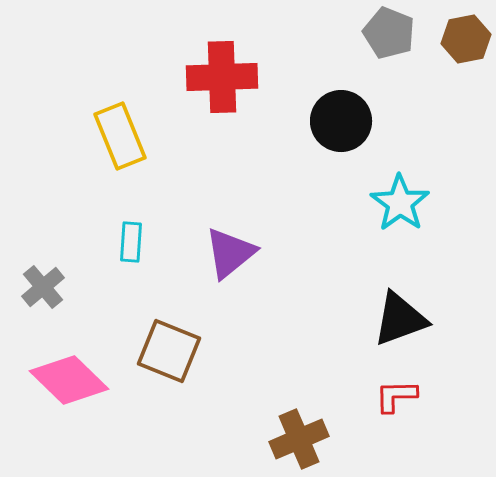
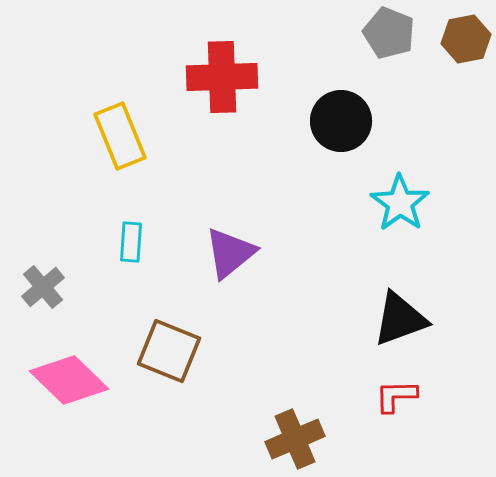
brown cross: moved 4 px left
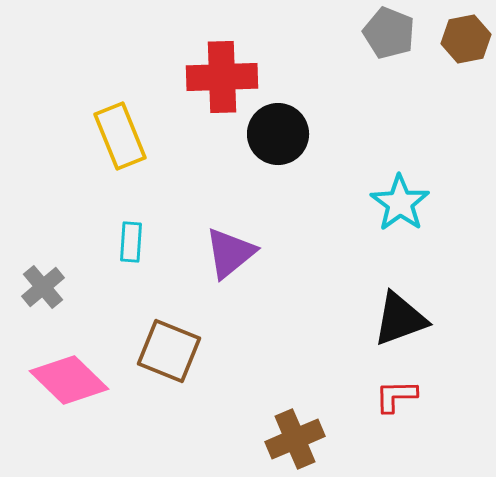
black circle: moved 63 px left, 13 px down
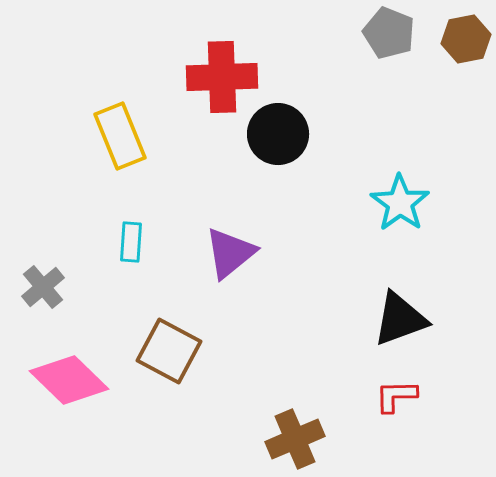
brown square: rotated 6 degrees clockwise
